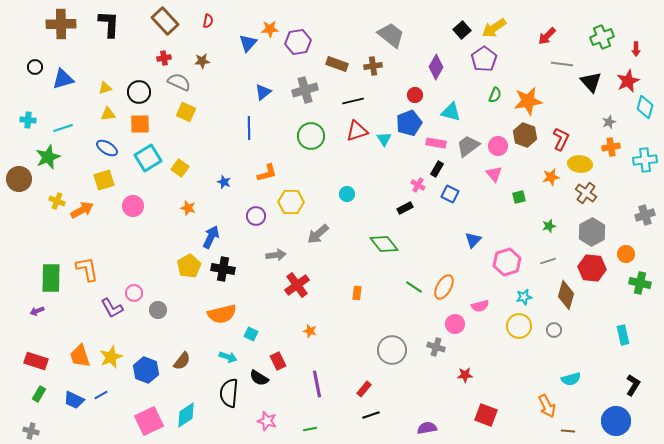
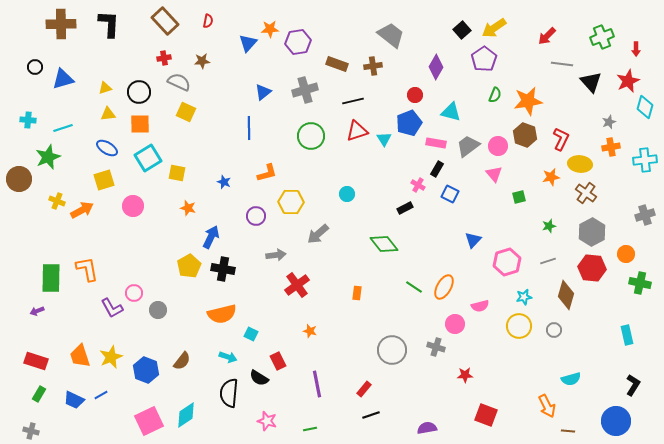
yellow square at (180, 168): moved 3 px left, 5 px down; rotated 24 degrees counterclockwise
cyan rectangle at (623, 335): moved 4 px right
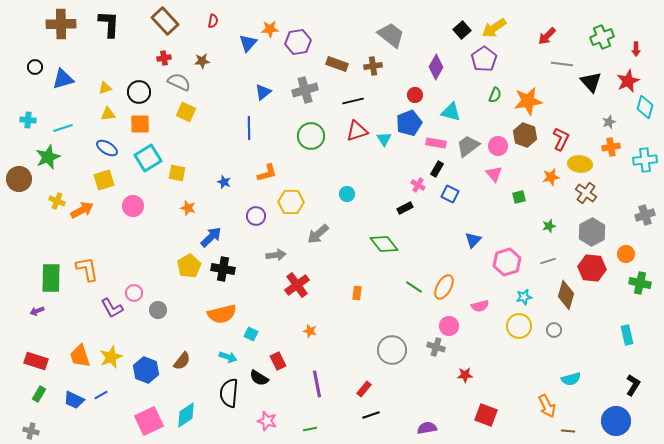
red semicircle at (208, 21): moved 5 px right
blue arrow at (211, 237): rotated 20 degrees clockwise
pink circle at (455, 324): moved 6 px left, 2 px down
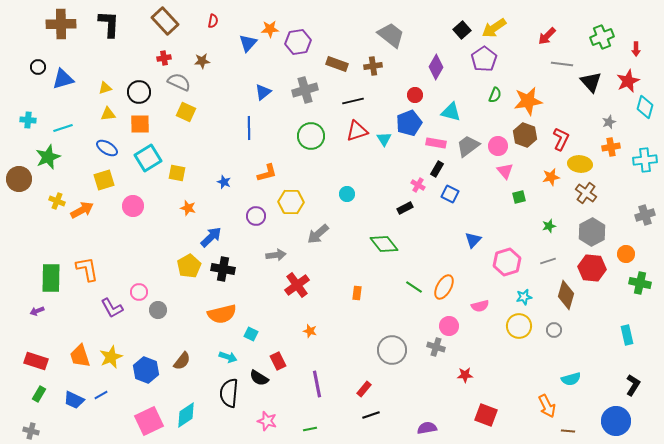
black circle at (35, 67): moved 3 px right
pink triangle at (494, 174): moved 11 px right, 3 px up
pink circle at (134, 293): moved 5 px right, 1 px up
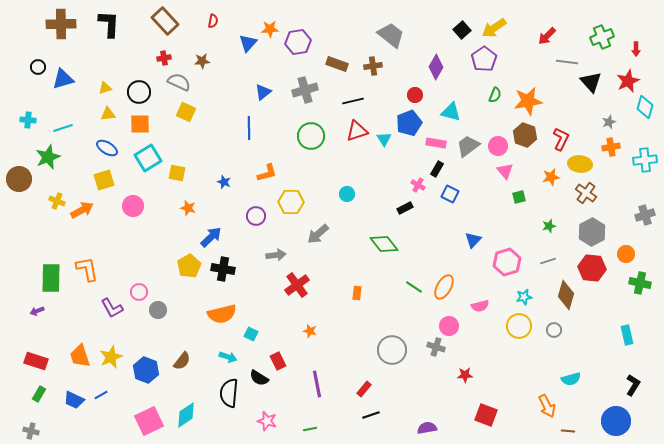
gray line at (562, 64): moved 5 px right, 2 px up
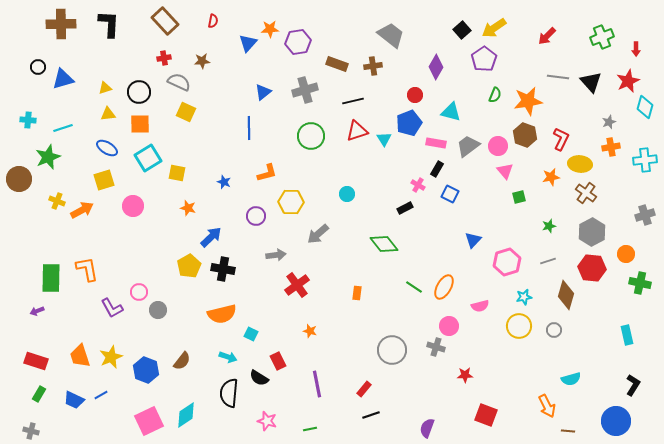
gray line at (567, 62): moved 9 px left, 15 px down
purple semicircle at (427, 428): rotated 60 degrees counterclockwise
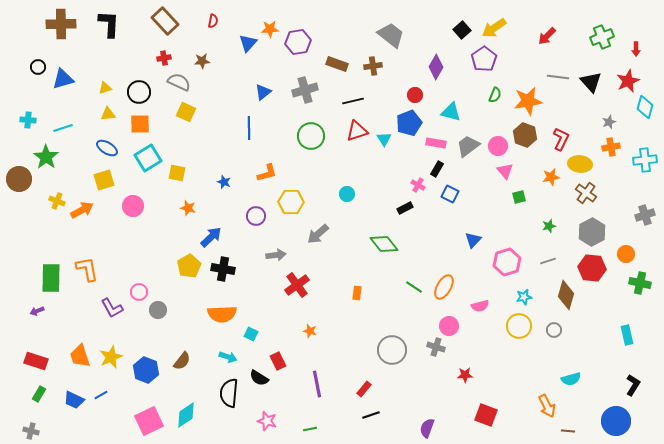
green star at (48, 157): moved 2 px left; rotated 15 degrees counterclockwise
orange semicircle at (222, 314): rotated 12 degrees clockwise
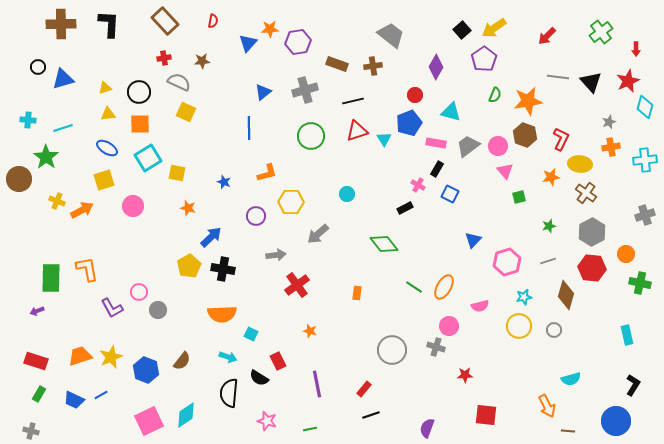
green cross at (602, 37): moved 1 px left, 5 px up; rotated 15 degrees counterclockwise
orange trapezoid at (80, 356): rotated 90 degrees clockwise
red square at (486, 415): rotated 15 degrees counterclockwise
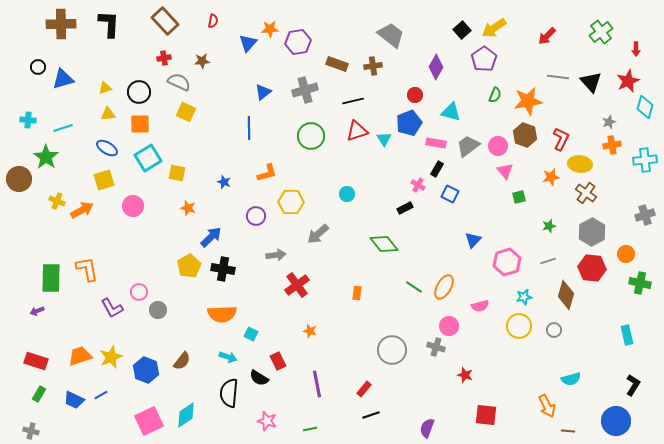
orange cross at (611, 147): moved 1 px right, 2 px up
red star at (465, 375): rotated 21 degrees clockwise
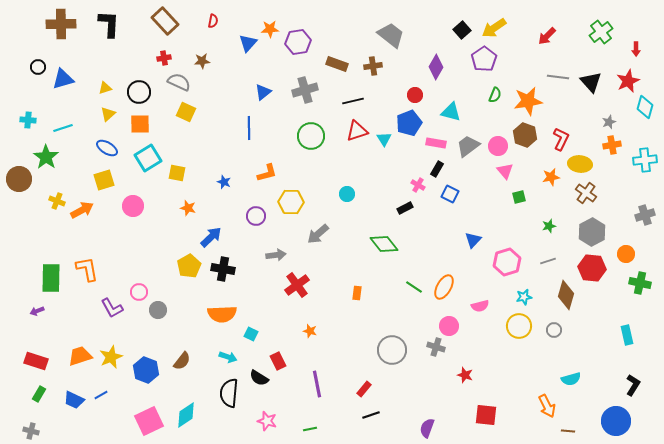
yellow triangle at (108, 114): rotated 35 degrees counterclockwise
